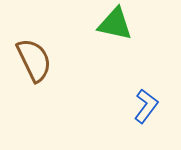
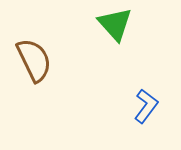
green triangle: rotated 36 degrees clockwise
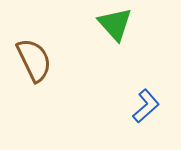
blue L-shape: rotated 12 degrees clockwise
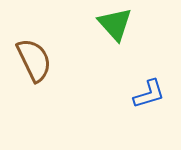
blue L-shape: moved 3 px right, 12 px up; rotated 24 degrees clockwise
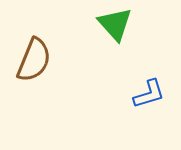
brown semicircle: rotated 48 degrees clockwise
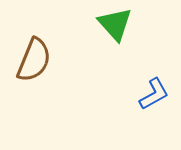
blue L-shape: moved 5 px right; rotated 12 degrees counterclockwise
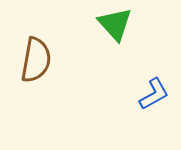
brown semicircle: moved 2 px right; rotated 12 degrees counterclockwise
